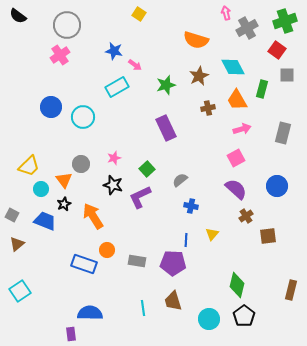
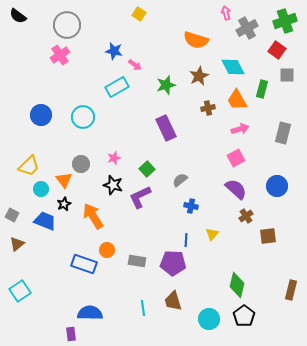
blue circle at (51, 107): moved 10 px left, 8 px down
pink arrow at (242, 129): moved 2 px left
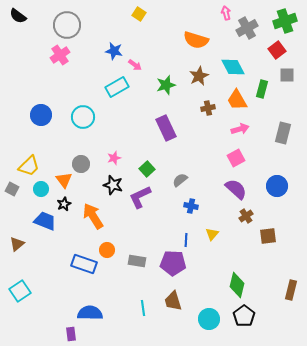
red square at (277, 50): rotated 18 degrees clockwise
gray square at (12, 215): moved 26 px up
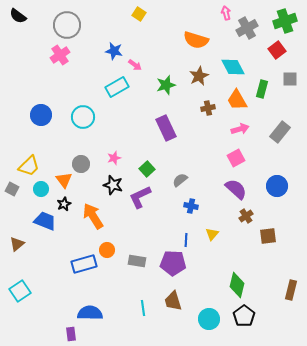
gray square at (287, 75): moved 3 px right, 4 px down
gray rectangle at (283, 133): moved 3 px left, 1 px up; rotated 25 degrees clockwise
blue rectangle at (84, 264): rotated 35 degrees counterclockwise
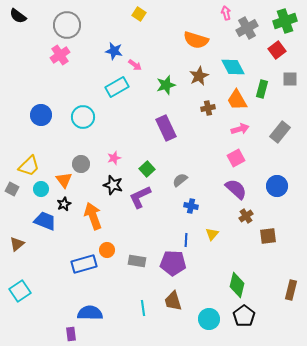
orange arrow at (93, 216): rotated 12 degrees clockwise
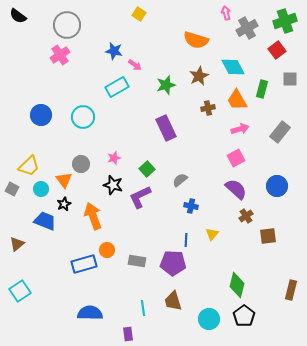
purple rectangle at (71, 334): moved 57 px right
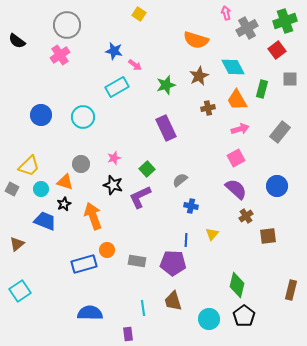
black semicircle at (18, 16): moved 1 px left, 25 px down
orange triangle at (64, 180): moved 1 px right, 2 px down; rotated 36 degrees counterclockwise
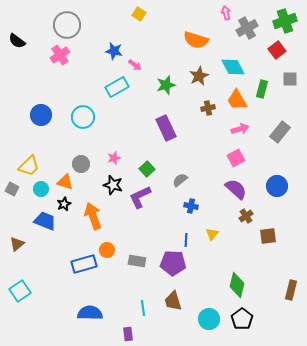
black pentagon at (244, 316): moved 2 px left, 3 px down
